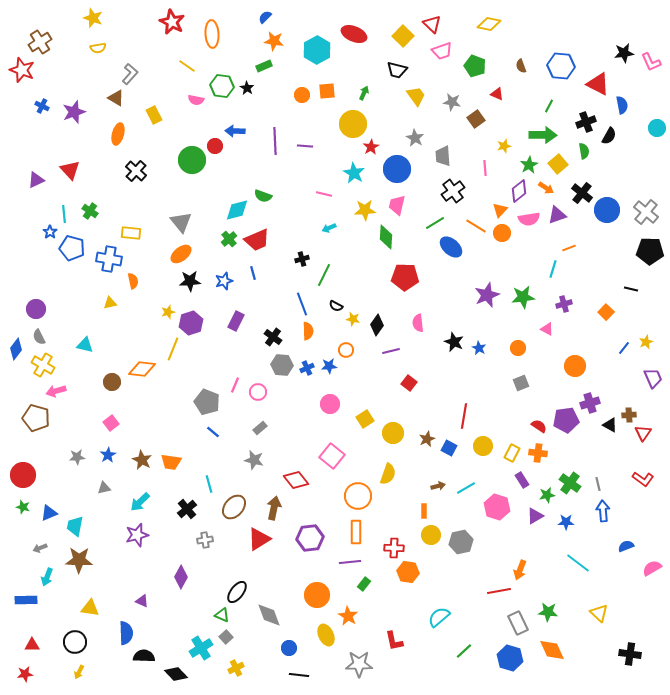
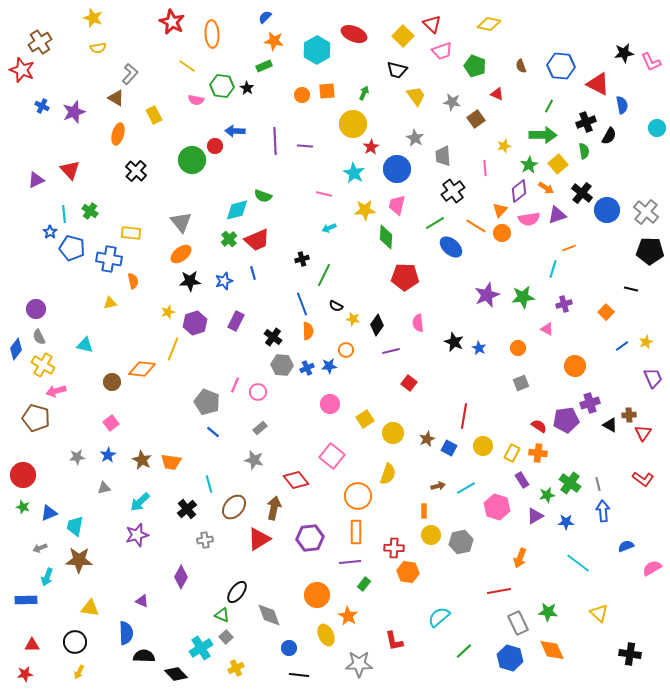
purple hexagon at (191, 323): moved 4 px right
blue line at (624, 348): moved 2 px left, 2 px up; rotated 16 degrees clockwise
orange arrow at (520, 570): moved 12 px up
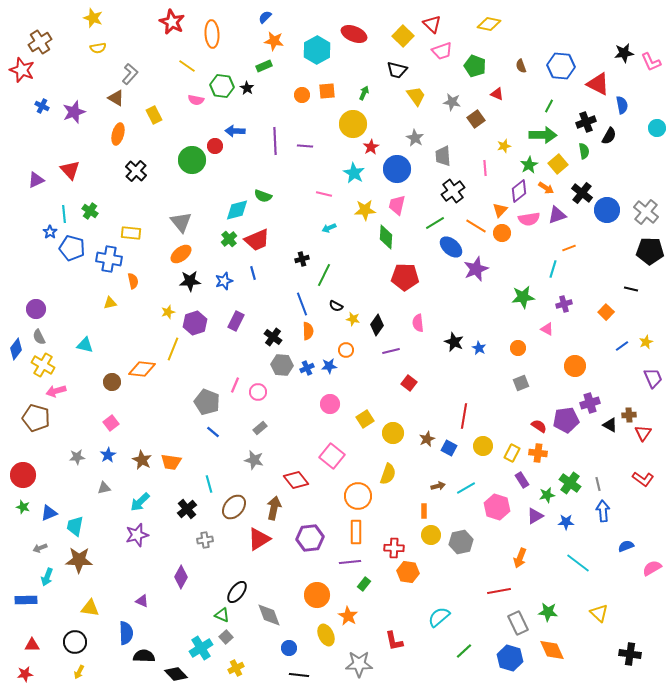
purple star at (487, 295): moved 11 px left, 26 px up
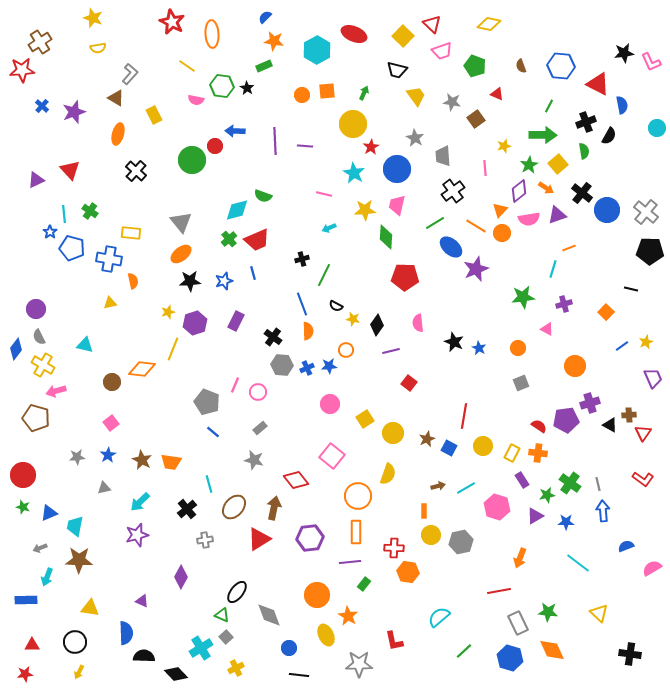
red star at (22, 70): rotated 25 degrees counterclockwise
blue cross at (42, 106): rotated 16 degrees clockwise
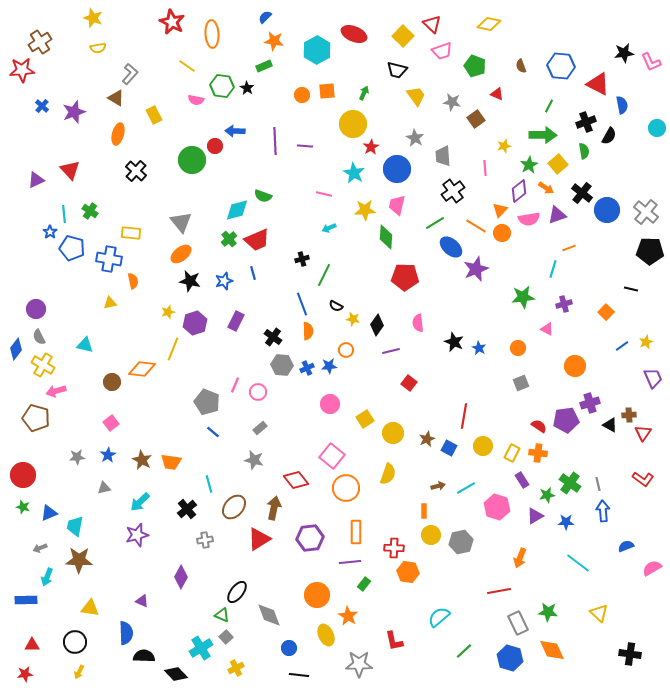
black star at (190, 281): rotated 15 degrees clockwise
orange circle at (358, 496): moved 12 px left, 8 px up
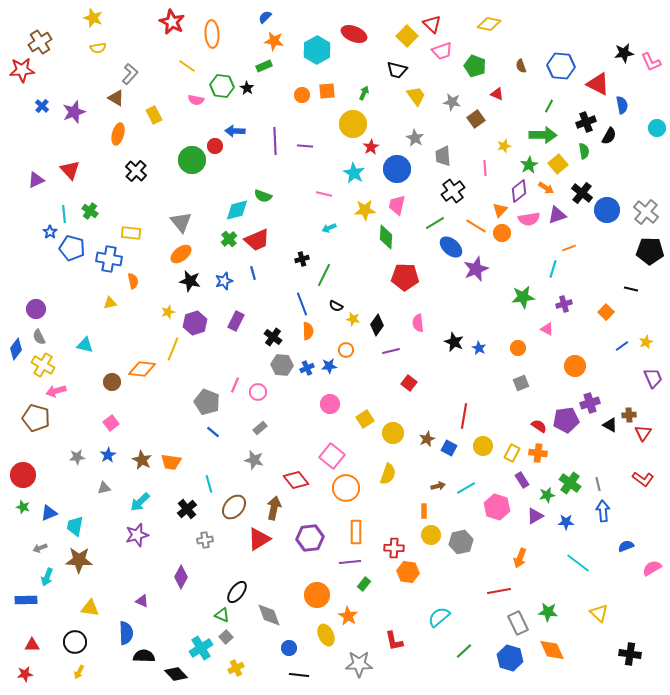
yellow square at (403, 36): moved 4 px right
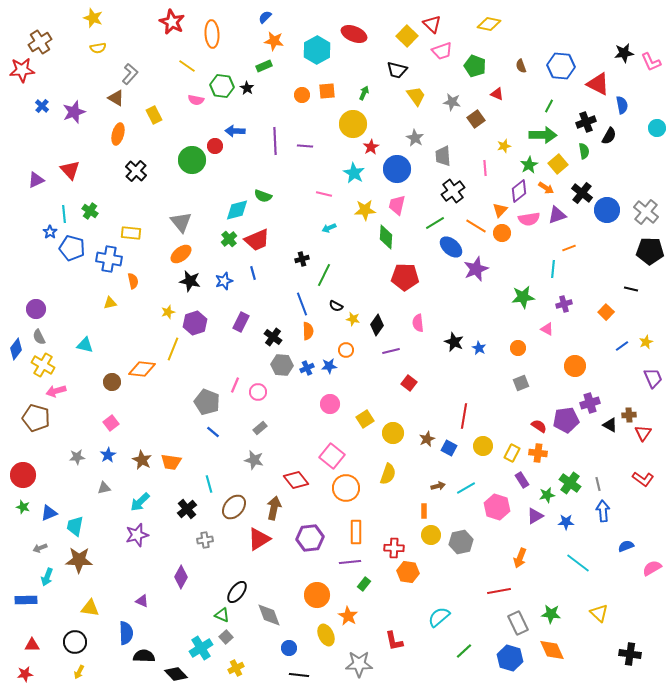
cyan line at (553, 269): rotated 12 degrees counterclockwise
purple rectangle at (236, 321): moved 5 px right, 1 px down
green star at (548, 612): moved 3 px right, 2 px down
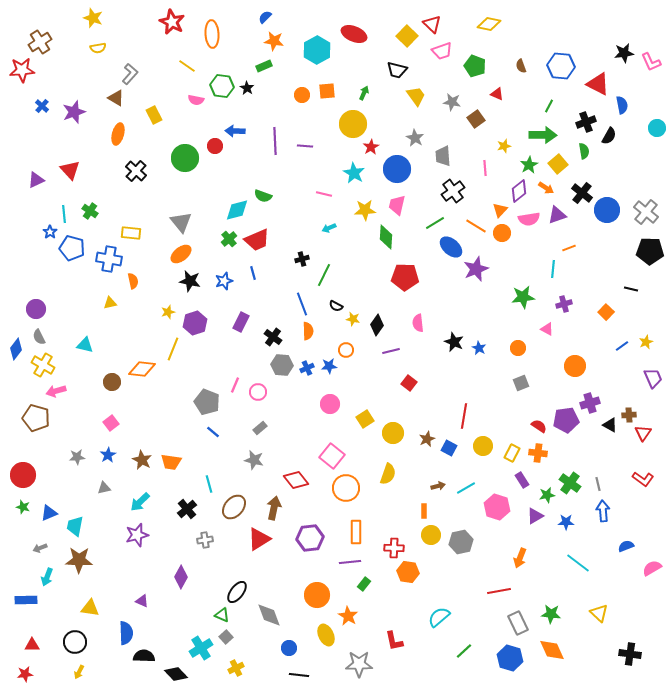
green circle at (192, 160): moved 7 px left, 2 px up
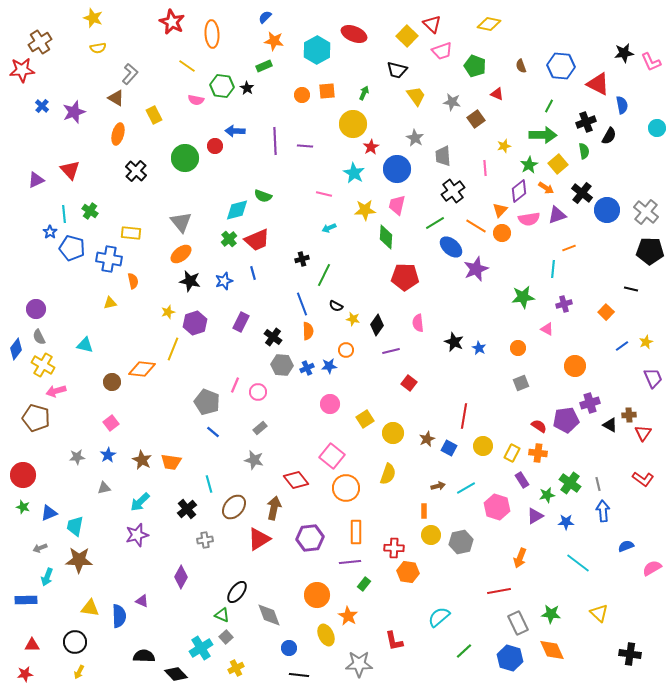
blue semicircle at (126, 633): moved 7 px left, 17 px up
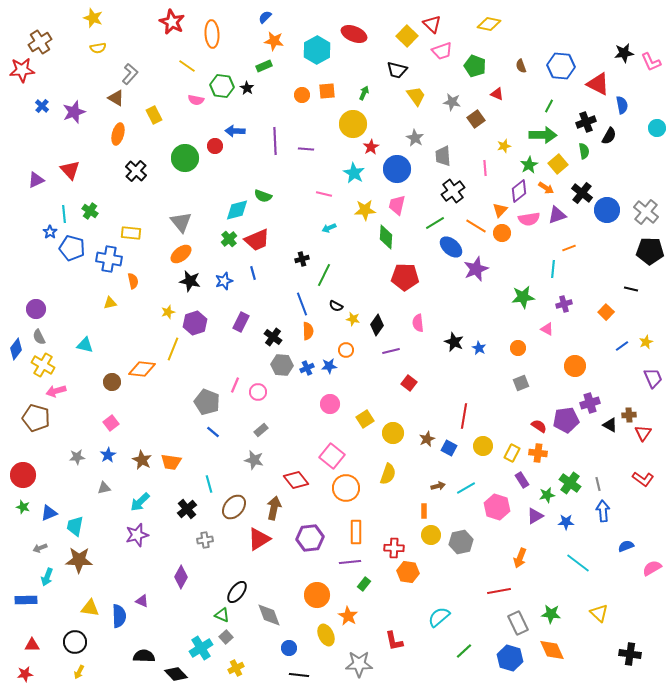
purple line at (305, 146): moved 1 px right, 3 px down
gray rectangle at (260, 428): moved 1 px right, 2 px down
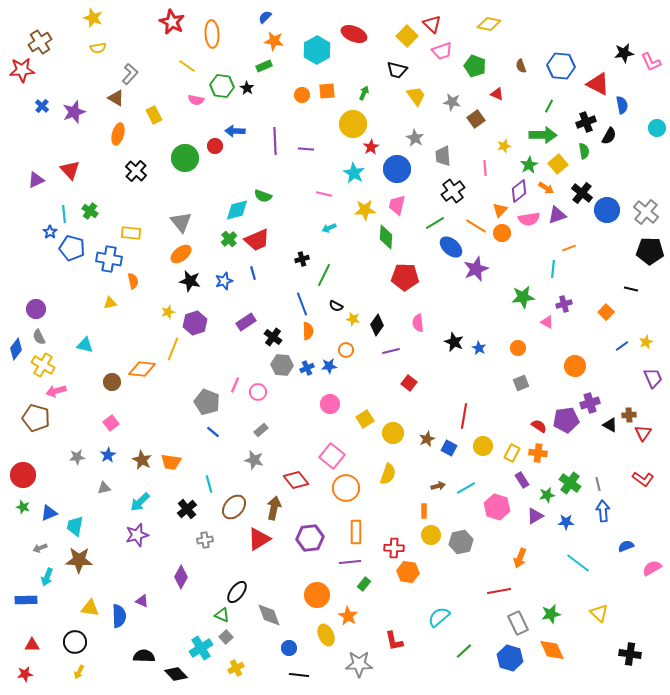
purple rectangle at (241, 322): moved 5 px right; rotated 30 degrees clockwise
pink triangle at (547, 329): moved 7 px up
green star at (551, 614): rotated 18 degrees counterclockwise
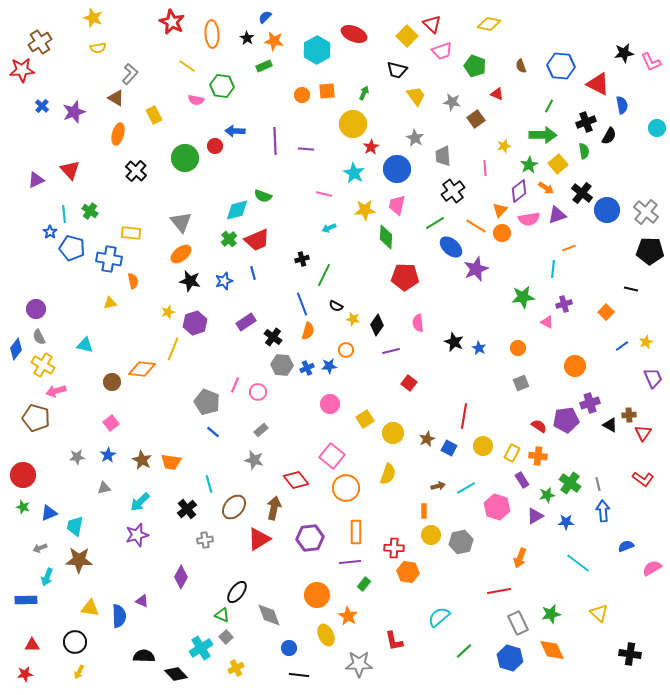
black star at (247, 88): moved 50 px up
orange semicircle at (308, 331): rotated 18 degrees clockwise
orange cross at (538, 453): moved 3 px down
